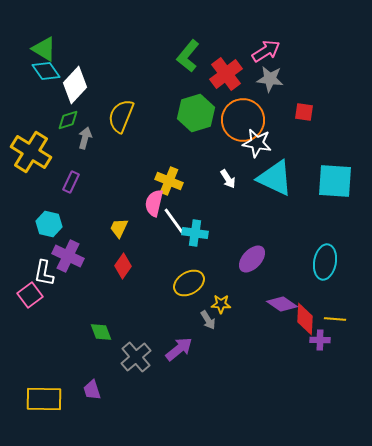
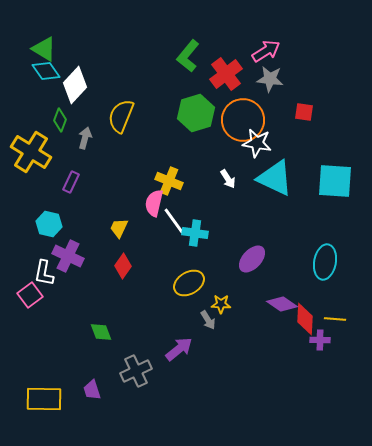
green diamond at (68, 120): moved 8 px left; rotated 50 degrees counterclockwise
gray cross at (136, 357): moved 14 px down; rotated 16 degrees clockwise
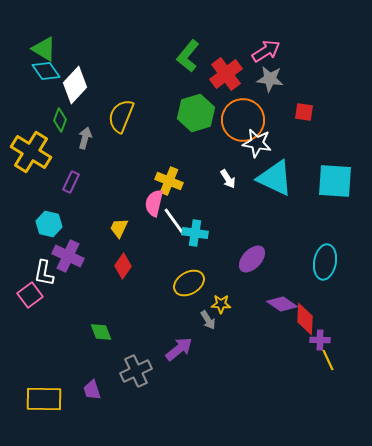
yellow line at (335, 319): moved 7 px left, 41 px down; rotated 60 degrees clockwise
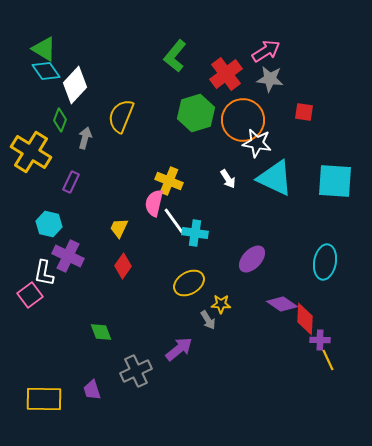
green L-shape at (188, 56): moved 13 px left
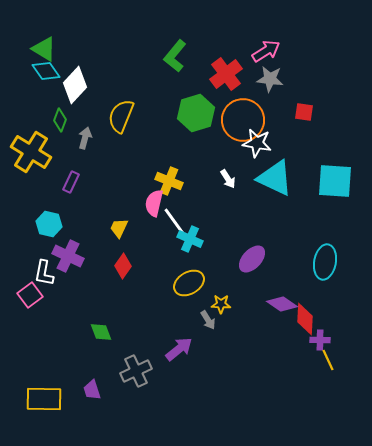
cyan cross at (195, 233): moved 5 px left, 6 px down; rotated 15 degrees clockwise
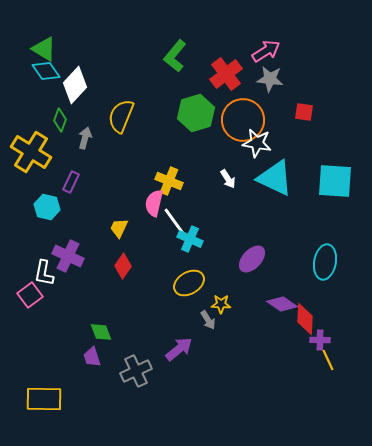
cyan hexagon at (49, 224): moved 2 px left, 17 px up
purple trapezoid at (92, 390): moved 33 px up
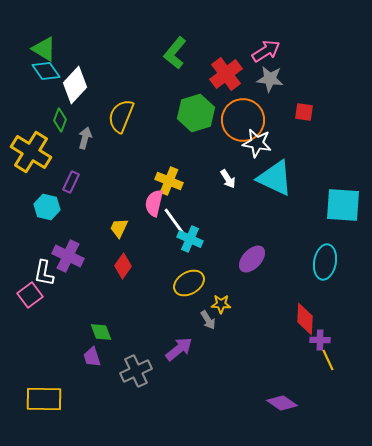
green L-shape at (175, 56): moved 3 px up
cyan square at (335, 181): moved 8 px right, 24 px down
purple diamond at (282, 304): moved 99 px down
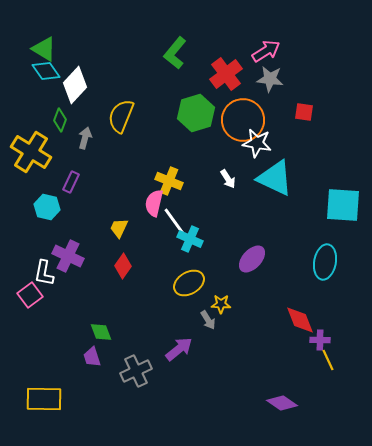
red diamond at (305, 319): moved 5 px left, 1 px down; rotated 24 degrees counterclockwise
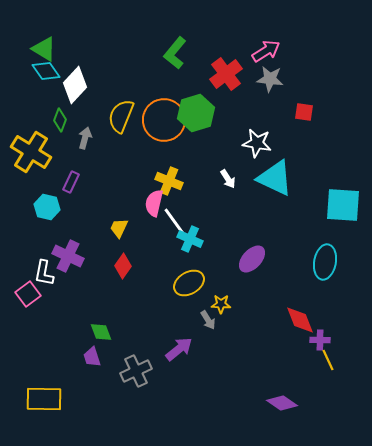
orange circle at (243, 120): moved 79 px left
pink square at (30, 295): moved 2 px left, 1 px up
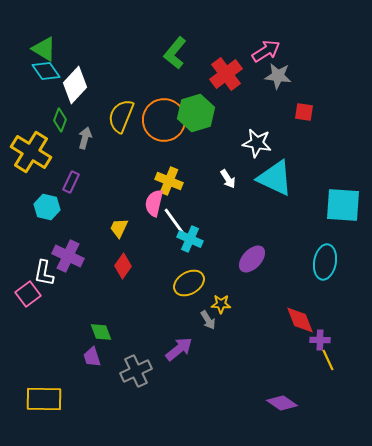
gray star at (270, 79): moved 8 px right, 3 px up
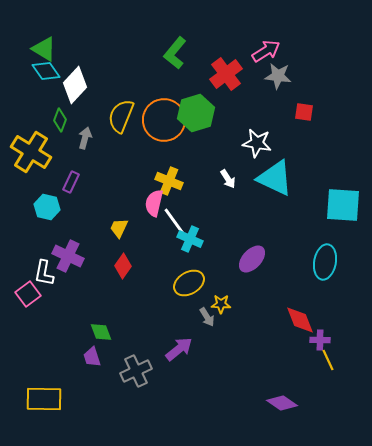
gray arrow at (208, 320): moved 1 px left, 3 px up
